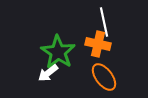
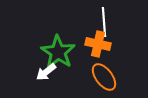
white line: rotated 8 degrees clockwise
white arrow: moved 2 px left, 1 px up
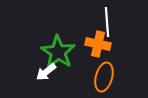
white line: moved 3 px right
orange ellipse: rotated 52 degrees clockwise
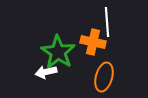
orange cross: moved 5 px left, 2 px up
white arrow: rotated 25 degrees clockwise
